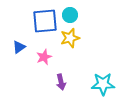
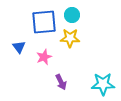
cyan circle: moved 2 px right
blue square: moved 1 px left, 1 px down
yellow star: rotated 18 degrees clockwise
blue triangle: rotated 32 degrees counterclockwise
purple arrow: rotated 14 degrees counterclockwise
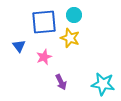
cyan circle: moved 2 px right
yellow star: rotated 18 degrees clockwise
blue triangle: moved 1 px up
cyan star: rotated 10 degrees clockwise
